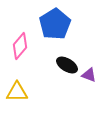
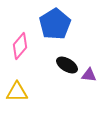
purple triangle: rotated 14 degrees counterclockwise
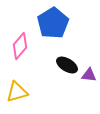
blue pentagon: moved 2 px left, 1 px up
yellow triangle: rotated 15 degrees counterclockwise
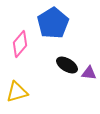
pink diamond: moved 2 px up
purple triangle: moved 2 px up
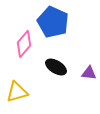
blue pentagon: moved 1 px up; rotated 16 degrees counterclockwise
pink diamond: moved 4 px right
black ellipse: moved 11 px left, 2 px down
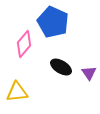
black ellipse: moved 5 px right
purple triangle: rotated 49 degrees clockwise
yellow triangle: rotated 10 degrees clockwise
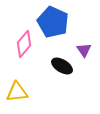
black ellipse: moved 1 px right, 1 px up
purple triangle: moved 5 px left, 23 px up
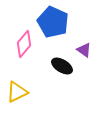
purple triangle: rotated 21 degrees counterclockwise
yellow triangle: rotated 20 degrees counterclockwise
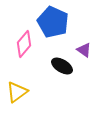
yellow triangle: rotated 10 degrees counterclockwise
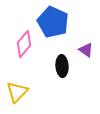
purple triangle: moved 2 px right
black ellipse: rotated 55 degrees clockwise
yellow triangle: rotated 10 degrees counterclockwise
